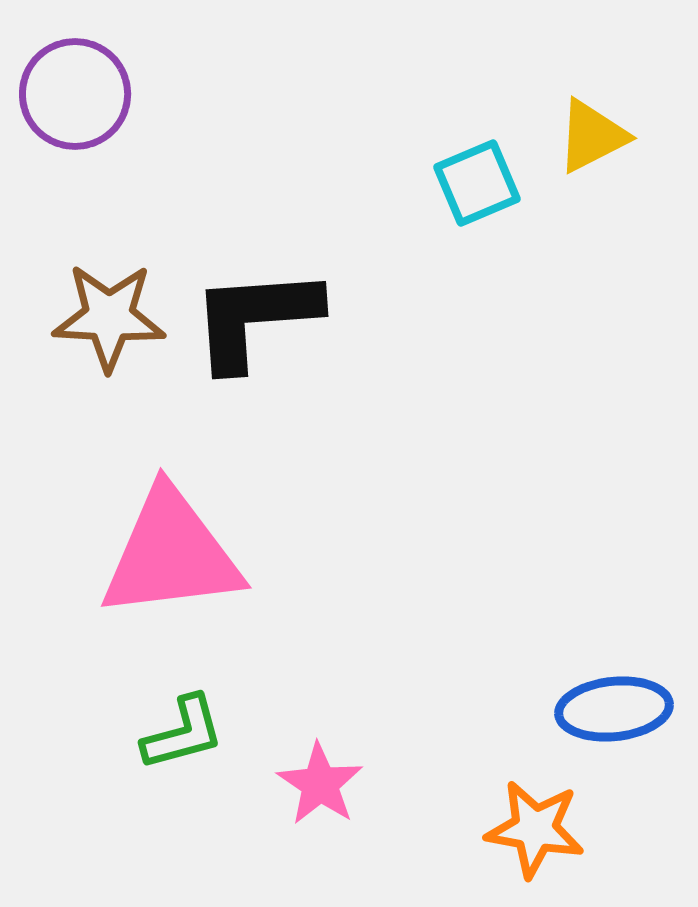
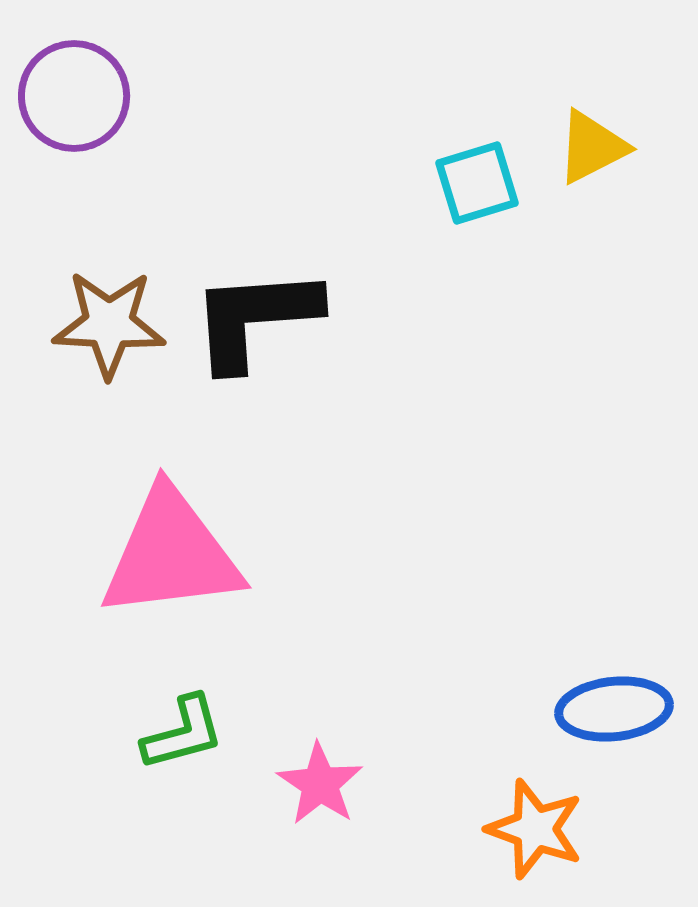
purple circle: moved 1 px left, 2 px down
yellow triangle: moved 11 px down
cyan square: rotated 6 degrees clockwise
brown star: moved 7 px down
orange star: rotated 10 degrees clockwise
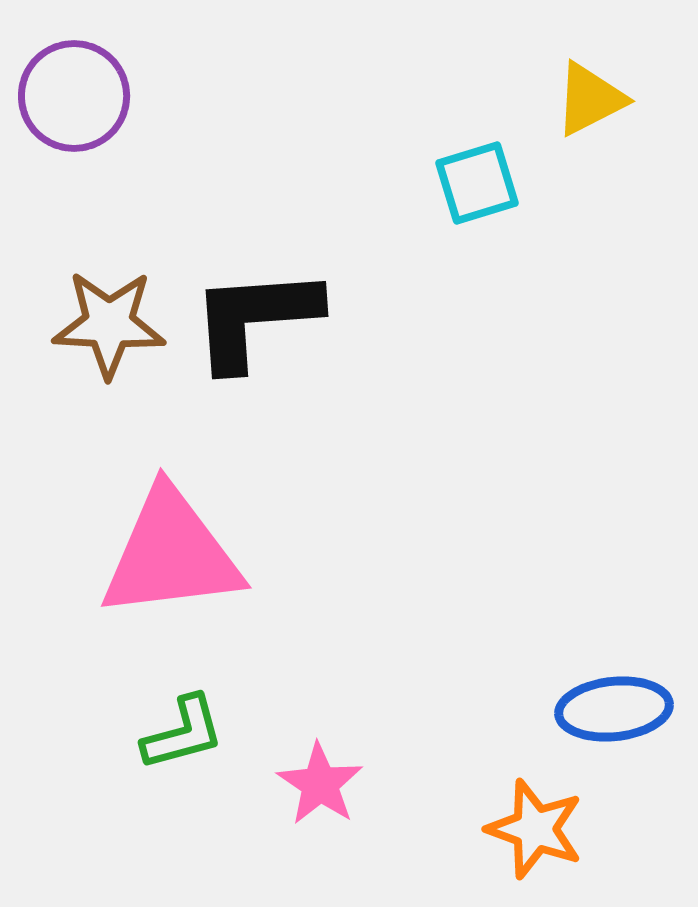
yellow triangle: moved 2 px left, 48 px up
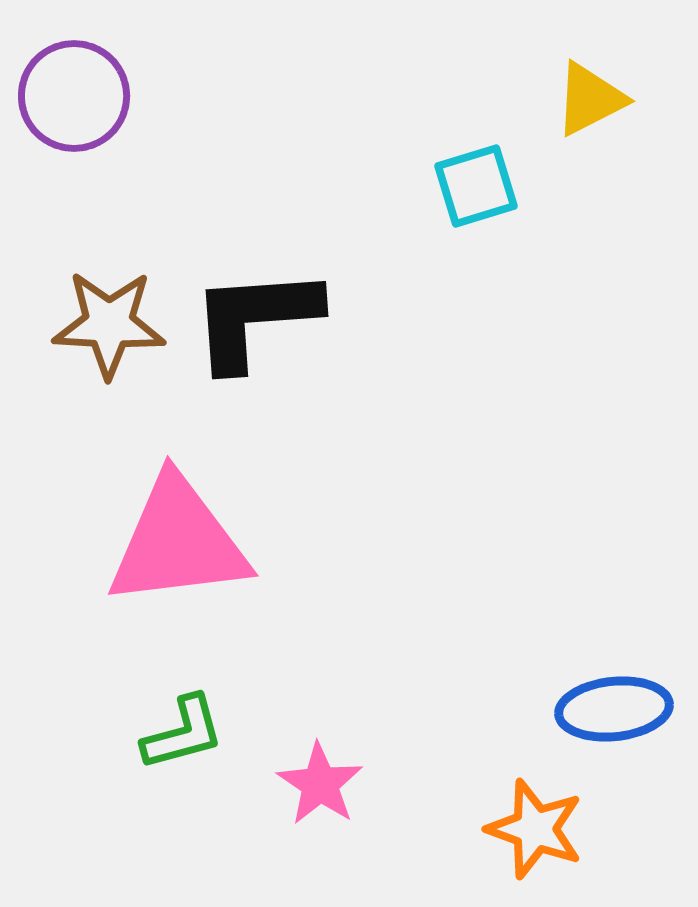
cyan square: moved 1 px left, 3 px down
pink triangle: moved 7 px right, 12 px up
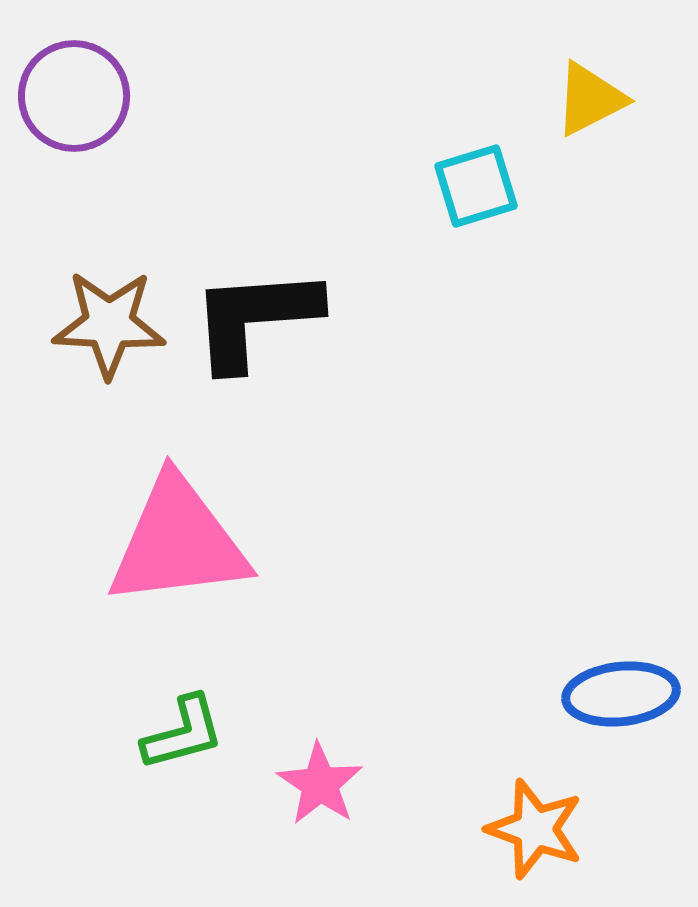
blue ellipse: moved 7 px right, 15 px up
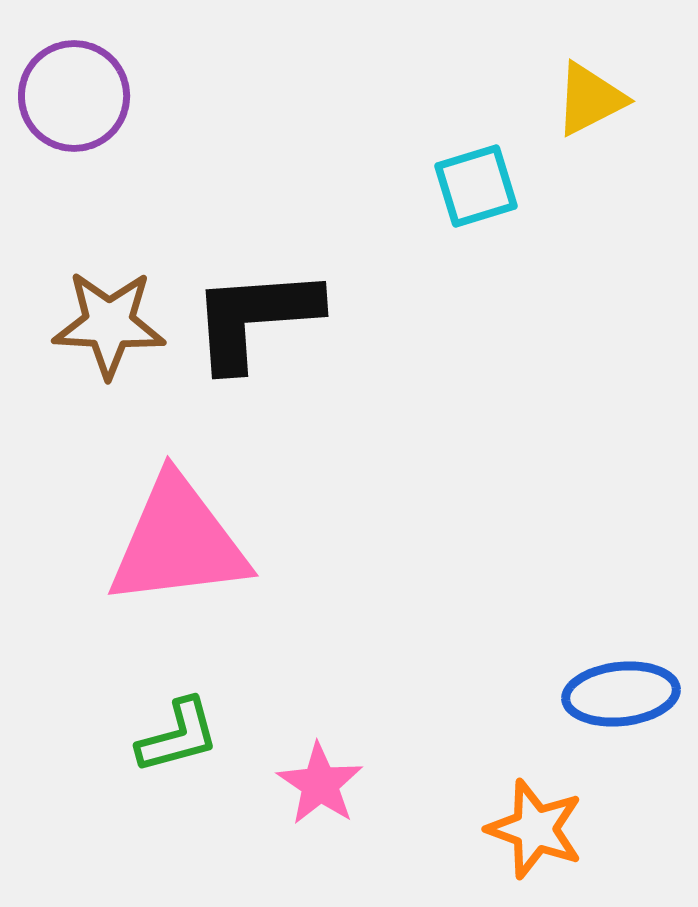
green L-shape: moved 5 px left, 3 px down
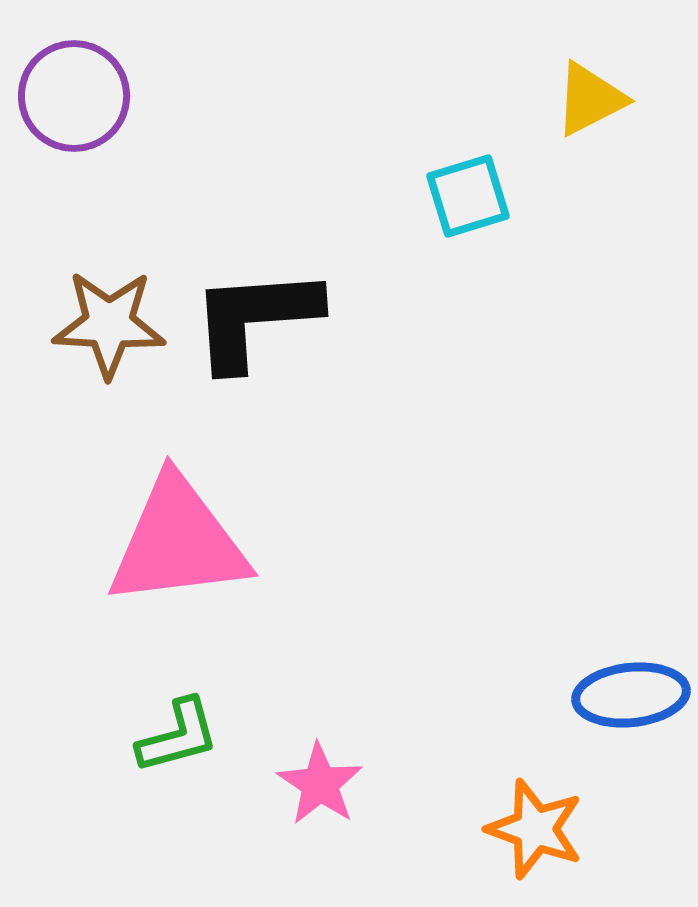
cyan square: moved 8 px left, 10 px down
blue ellipse: moved 10 px right, 1 px down
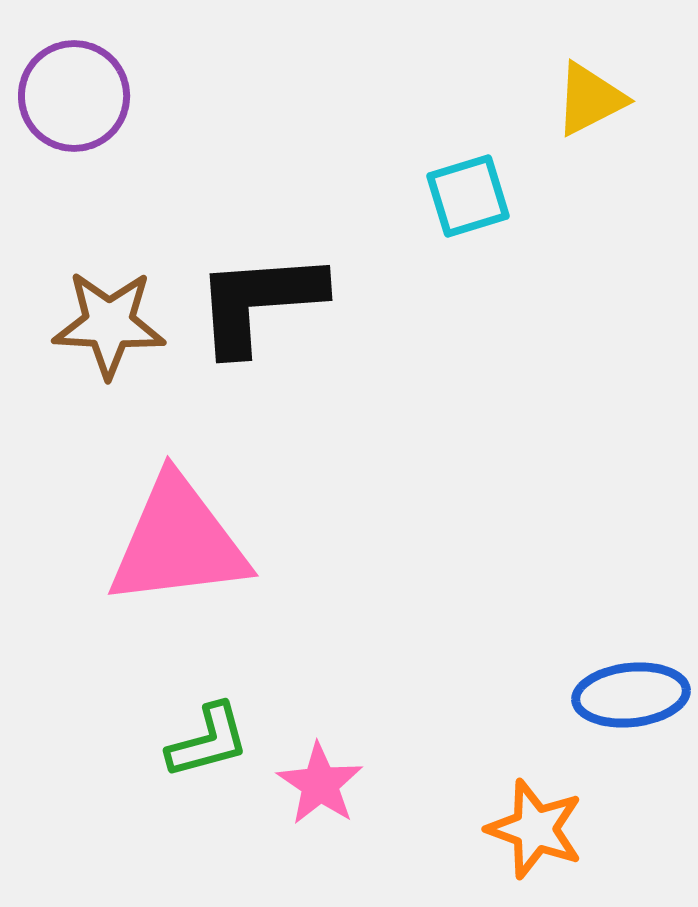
black L-shape: moved 4 px right, 16 px up
green L-shape: moved 30 px right, 5 px down
